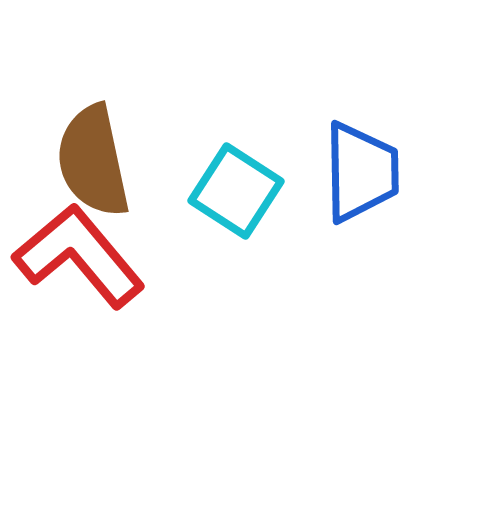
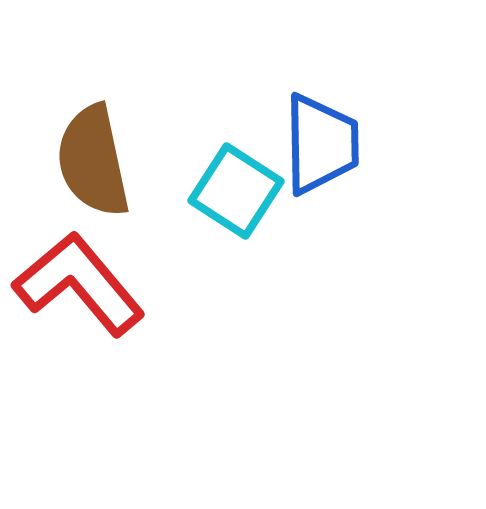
blue trapezoid: moved 40 px left, 28 px up
red L-shape: moved 28 px down
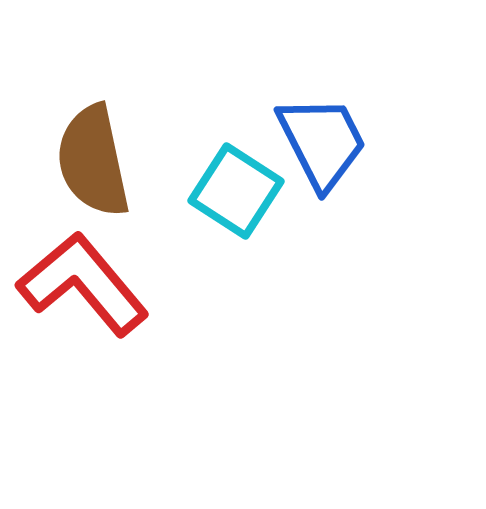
blue trapezoid: moved 1 px right, 2 px up; rotated 26 degrees counterclockwise
red L-shape: moved 4 px right
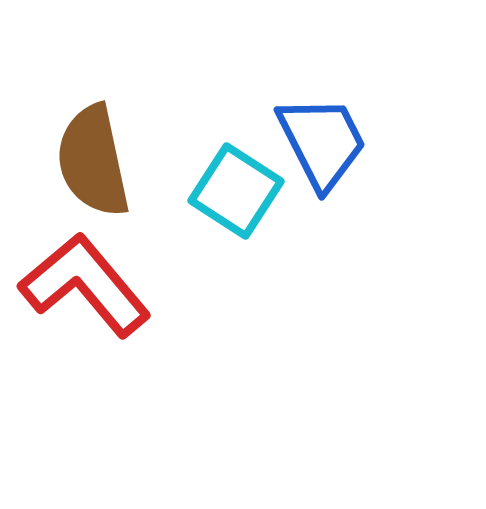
red L-shape: moved 2 px right, 1 px down
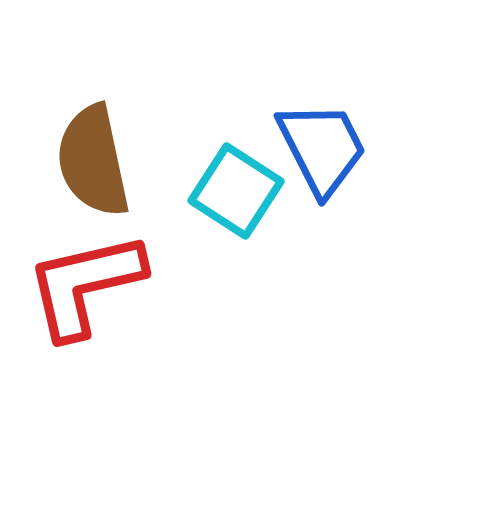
blue trapezoid: moved 6 px down
red L-shape: rotated 63 degrees counterclockwise
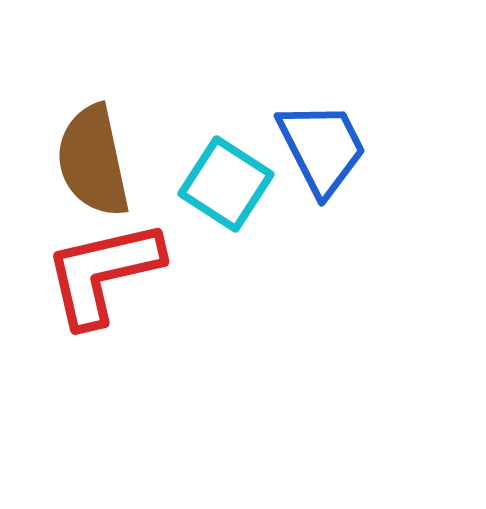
cyan square: moved 10 px left, 7 px up
red L-shape: moved 18 px right, 12 px up
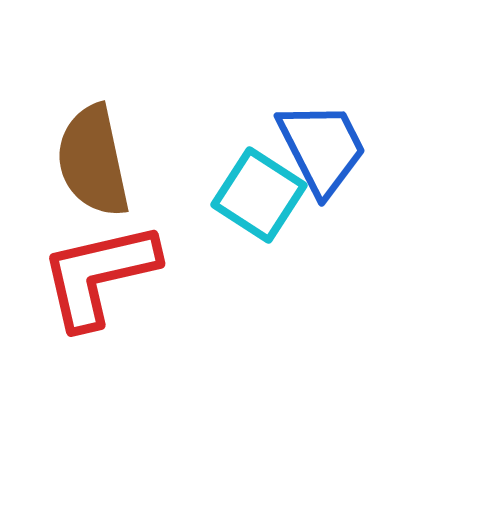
cyan square: moved 33 px right, 11 px down
red L-shape: moved 4 px left, 2 px down
